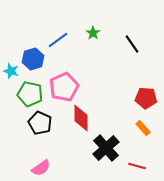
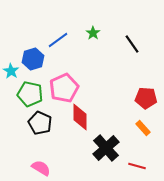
cyan star: rotated 14 degrees clockwise
pink pentagon: moved 1 px down
red diamond: moved 1 px left, 1 px up
pink semicircle: rotated 114 degrees counterclockwise
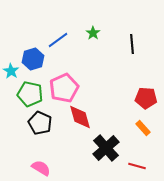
black line: rotated 30 degrees clockwise
red diamond: rotated 16 degrees counterclockwise
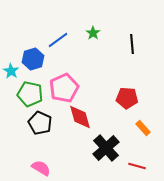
red pentagon: moved 19 px left
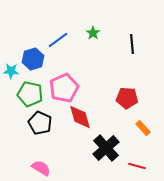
cyan star: rotated 28 degrees counterclockwise
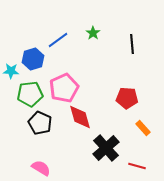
green pentagon: rotated 20 degrees counterclockwise
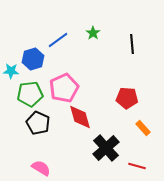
black pentagon: moved 2 px left
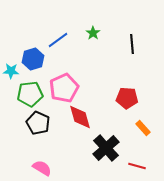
pink semicircle: moved 1 px right
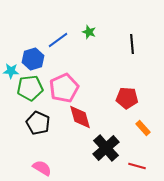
green star: moved 4 px left, 1 px up; rotated 16 degrees counterclockwise
green pentagon: moved 6 px up
